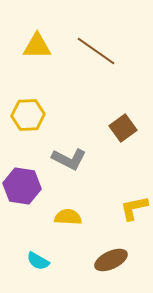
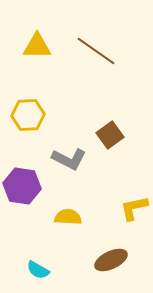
brown square: moved 13 px left, 7 px down
cyan semicircle: moved 9 px down
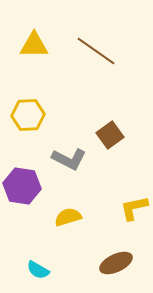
yellow triangle: moved 3 px left, 1 px up
yellow semicircle: rotated 20 degrees counterclockwise
brown ellipse: moved 5 px right, 3 px down
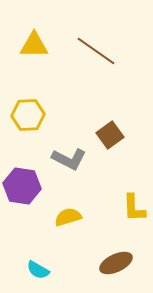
yellow L-shape: rotated 80 degrees counterclockwise
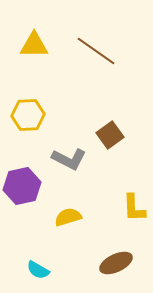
purple hexagon: rotated 21 degrees counterclockwise
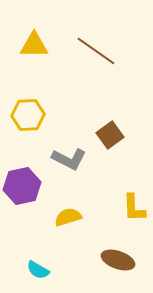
brown ellipse: moved 2 px right, 3 px up; rotated 44 degrees clockwise
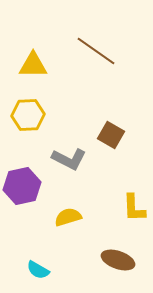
yellow triangle: moved 1 px left, 20 px down
brown square: moved 1 px right; rotated 24 degrees counterclockwise
